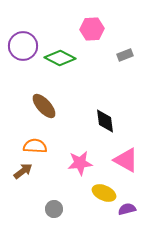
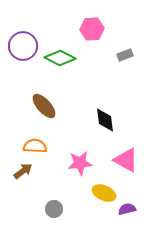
black diamond: moved 1 px up
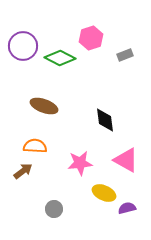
pink hexagon: moved 1 px left, 9 px down; rotated 15 degrees counterclockwise
brown ellipse: rotated 28 degrees counterclockwise
purple semicircle: moved 1 px up
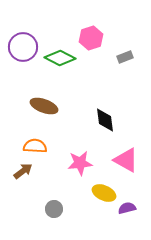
purple circle: moved 1 px down
gray rectangle: moved 2 px down
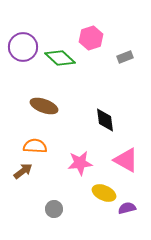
green diamond: rotated 16 degrees clockwise
